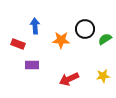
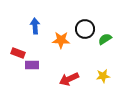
red rectangle: moved 9 px down
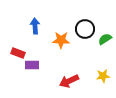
red arrow: moved 2 px down
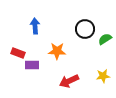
orange star: moved 4 px left, 11 px down
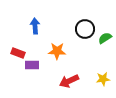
green semicircle: moved 1 px up
yellow star: moved 3 px down
